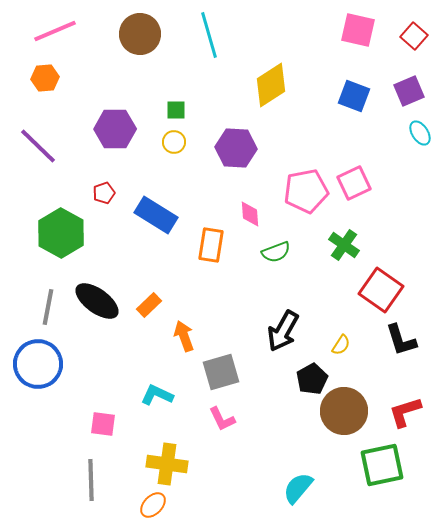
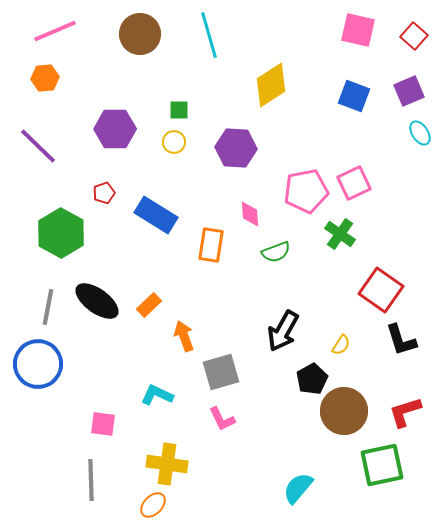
green square at (176, 110): moved 3 px right
green cross at (344, 245): moved 4 px left, 11 px up
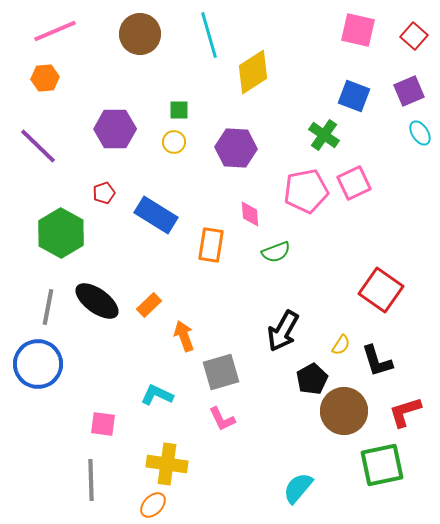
yellow diamond at (271, 85): moved 18 px left, 13 px up
green cross at (340, 234): moved 16 px left, 99 px up
black L-shape at (401, 340): moved 24 px left, 21 px down
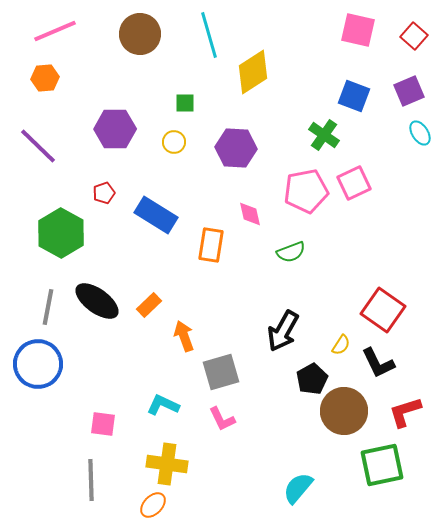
green square at (179, 110): moved 6 px right, 7 px up
pink diamond at (250, 214): rotated 8 degrees counterclockwise
green semicircle at (276, 252): moved 15 px right
red square at (381, 290): moved 2 px right, 20 px down
black L-shape at (377, 361): moved 1 px right, 2 px down; rotated 9 degrees counterclockwise
cyan L-shape at (157, 395): moved 6 px right, 10 px down
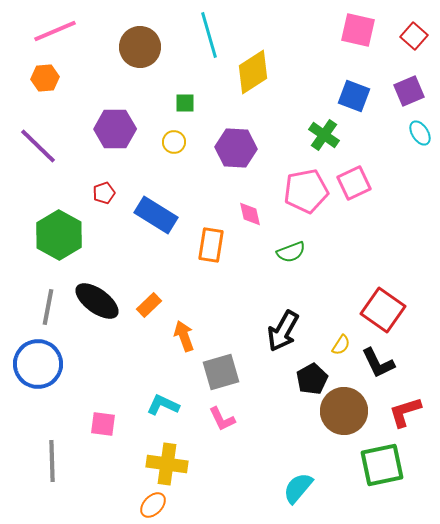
brown circle at (140, 34): moved 13 px down
green hexagon at (61, 233): moved 2 px left, 2 px down
gray line at (91, 480): moved 39 px left, 19 px up
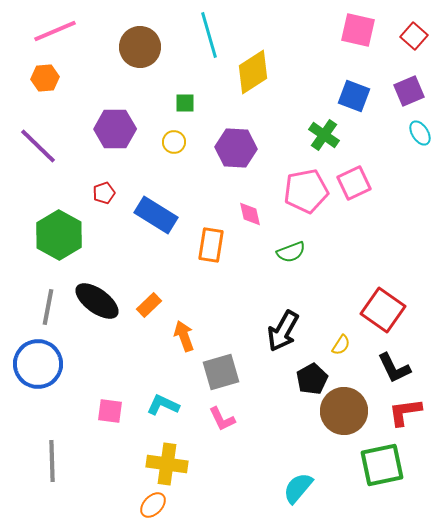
black L-shape at (378, 363): moved 16 px right, 5 px down
red L-shape at (405, 412): rotated 9 degrees clockwise
pink square at (103, 424): moved 7 px right, 13 px up
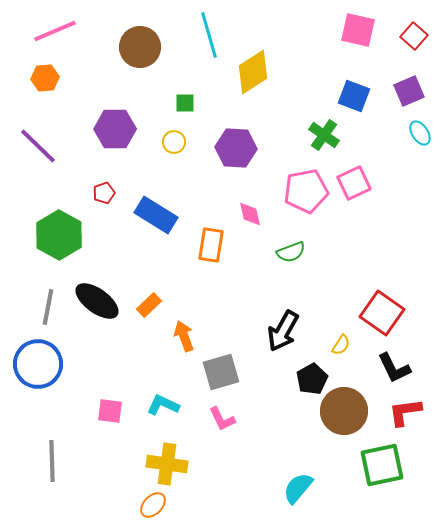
red square at (383, 310): moved 1 px left, 3 px down
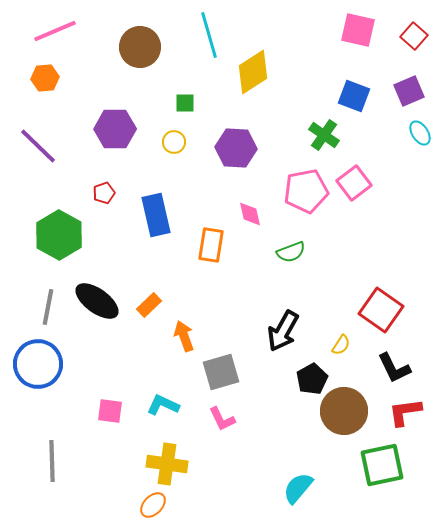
pink square at (354, 183): rotated 12 degrees counterclockwise
blue rectangle at (156, 215): rotated 45 degrees clockwise
red square at (382, 313): moved 1 px left, 3 px up
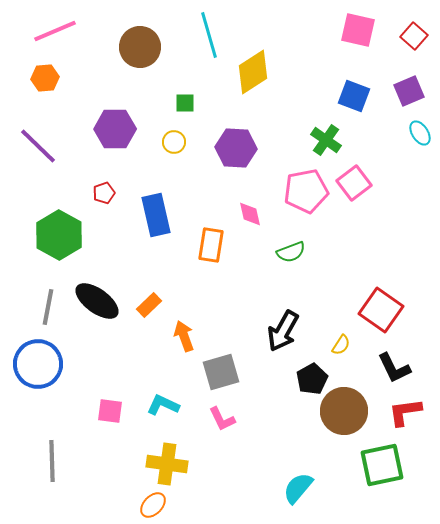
green cross at (324, 135): moved 2 px right, 5 px down
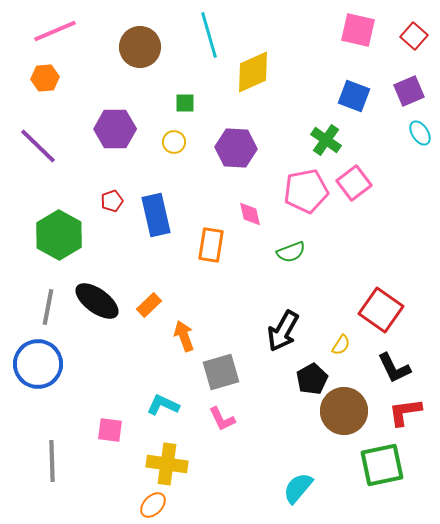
yellow diamond at (253, 72): rotated 9 degrees clockwise
red pentagon at (104, 193): moved 8 px right, 8 px down
pink square at (110, 411): moved 19 px down
